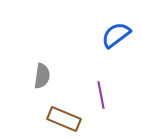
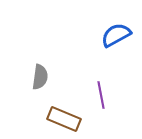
blue semicircle: rotated 8 degrees clockwise
gray semicircle: moved 2 px left, 1 px down
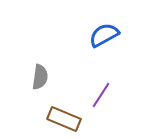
blue semicircle: moved 12 px left
purple line: rotated 44 degrees clockwise
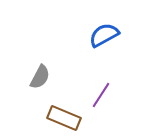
gray semicircle: rotated 20 degrees clockwise
brown rectangle: moved 1 px up
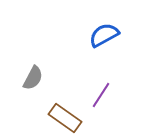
gray semicircle: moved 7 px left, 1 px down
brown rectangle: moved 1 px right; rotated 12 degrees clockwise
